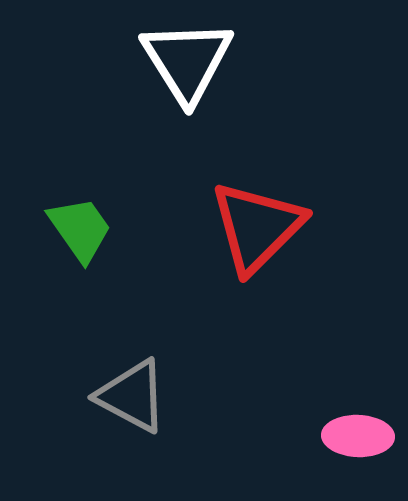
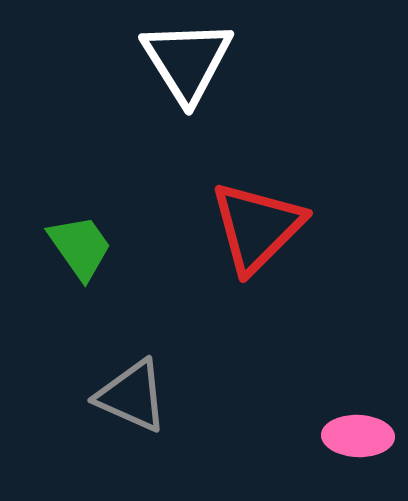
green trapezoid: moved 18 px down
gray triangle: rotated 4 degrees counterclockwise
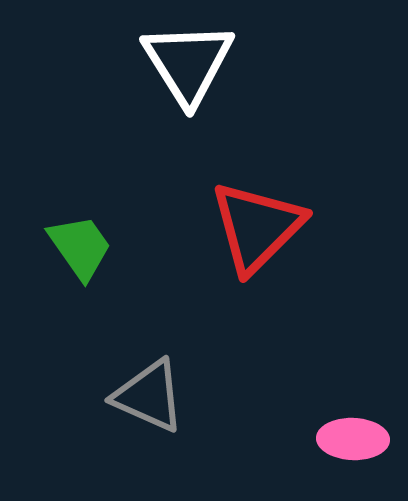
white triangle: moved 1 px right, 2 px down
gray triangle: moved 17 px right
pink ellipse: moved 5 px left, 3 px down
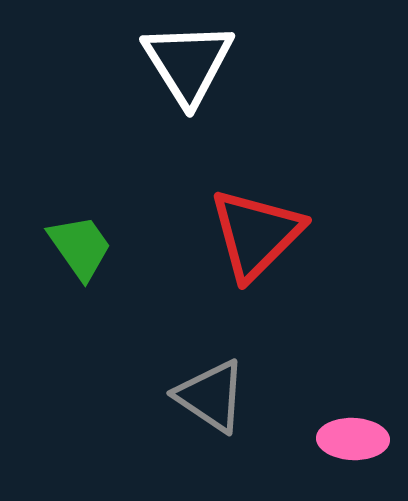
red triangle: moved 1 px left, 7 px down
gray triangle: moved 62 px right; rotated 10 degrees clockwise
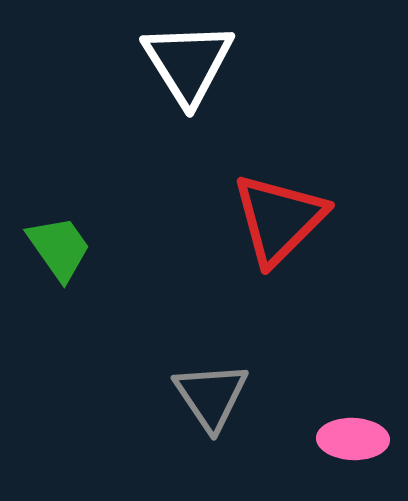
red triangle: moved 23 px right, 15 px up
green trapezoid: moved 21 px left, 1 px down
gray triangle: rotated 22 degrees clockwise
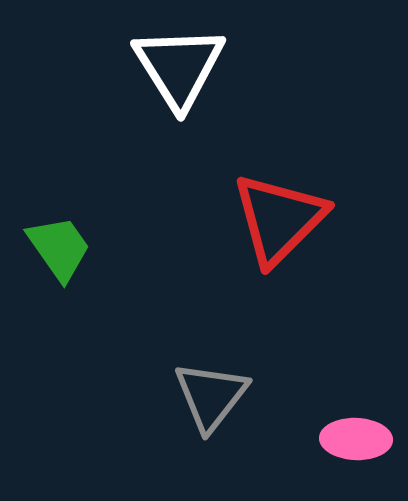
white triangle: moved 9 px left, 4 px down
gray triangle: rotated 12 degrees clockwise
pink ellipse: moved 3 px right
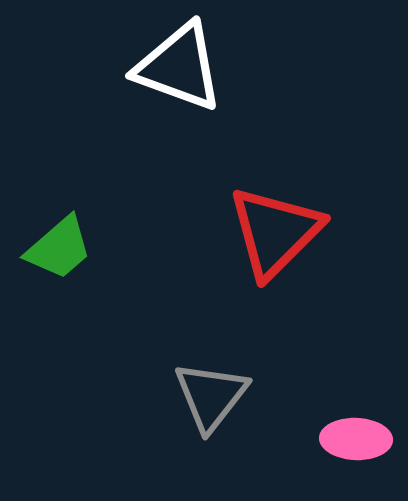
white triangle: rotated 38 degrees counterclockwise
red triangle: moved 4 px left, 13 px down
green trapezoid: rotated 84 degrees clockwise
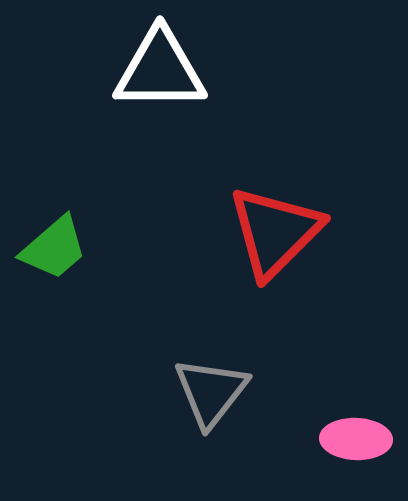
white triangle: moved 19 px left, 3 px down; rotated 20 degrees counterclockwise
green trapezoid: moved 5 px left
gray triangle: moved 4 px up
